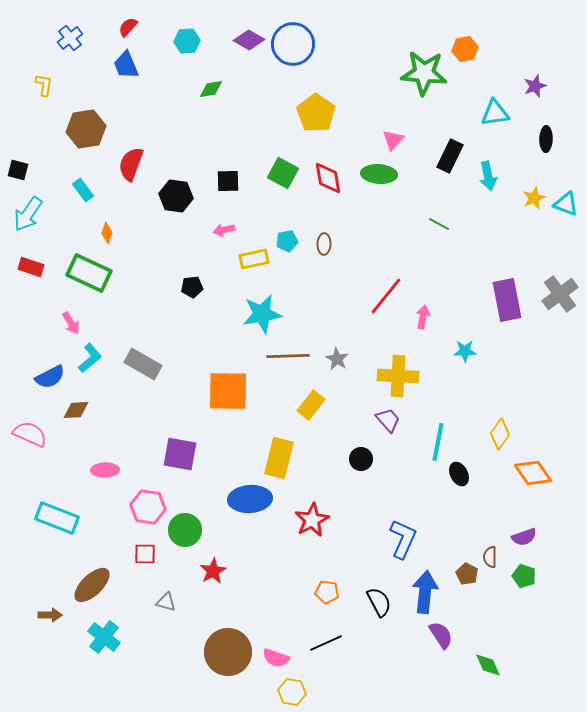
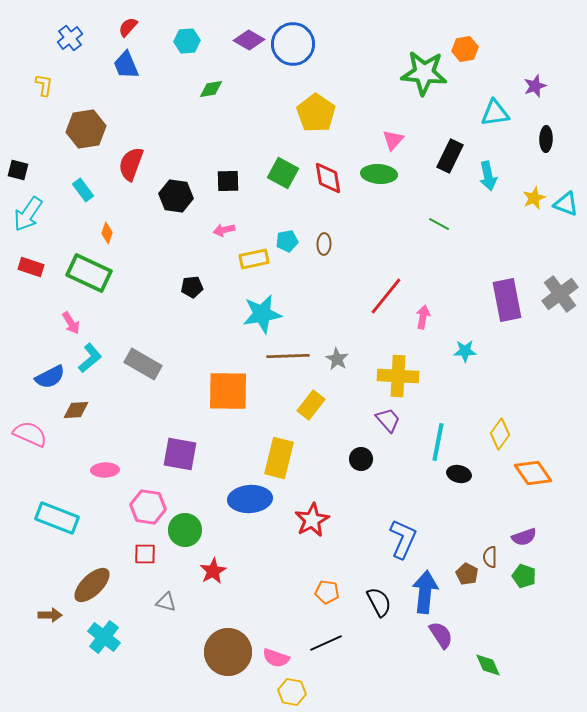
black ellipse at (459, 474): rotated 50 degrees counterclockwise
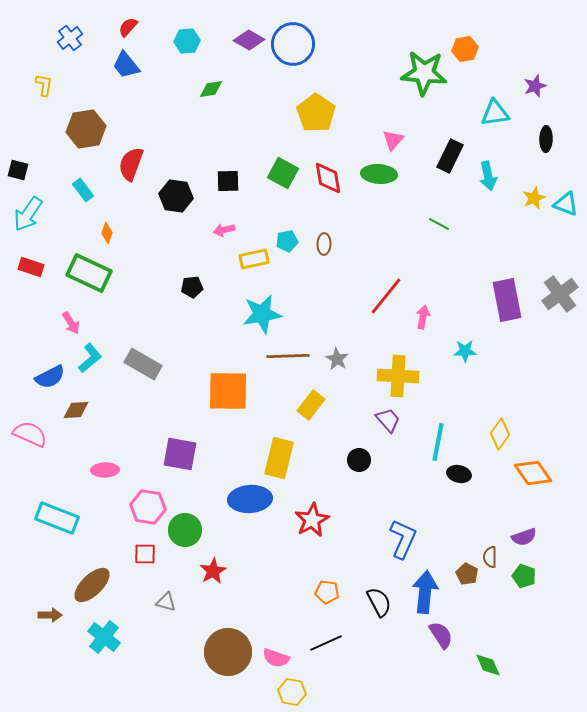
blue trapezoid at (126, 65): rotated 16 degrees counterclockwise
black circle at (361, 459): moved 2 px left, 1 px down
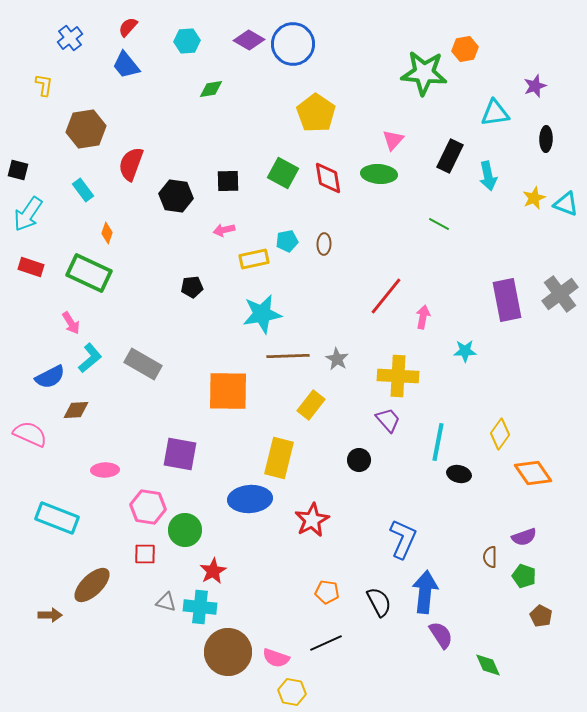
brown pentagon at (467, 574): moved 74 px right, 42 px down
cyan cross at (104, 637): moved 96 px right, 30 px up; rotated 32 degrees counterclockwise
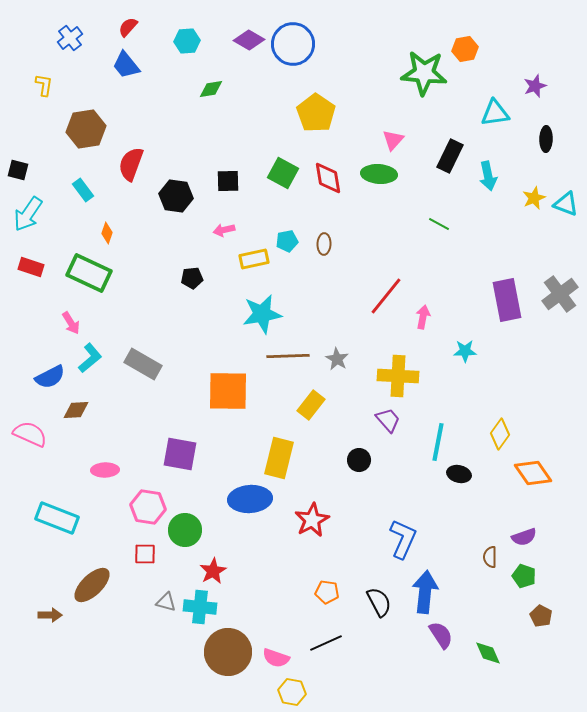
black pentagon at (192, 287): moved 9 px up
green diamond at (488, 665): moved 12 px up
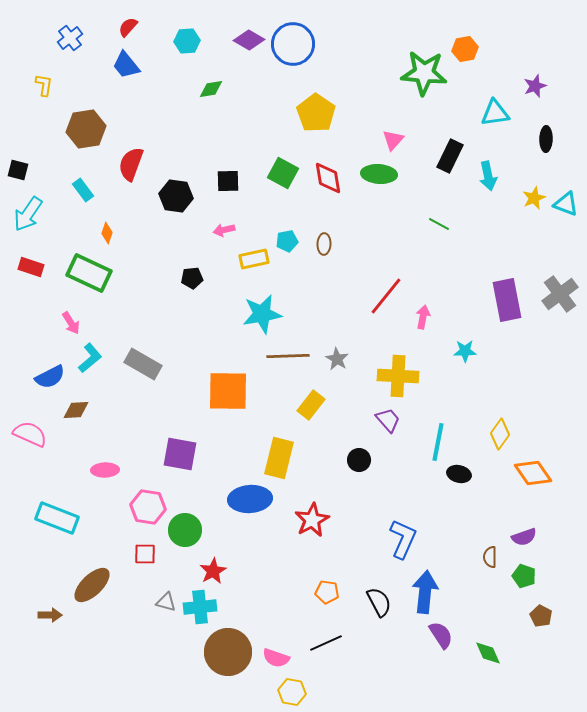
cyan cross at (200, 607): rotated 12 degrees counterclockwise
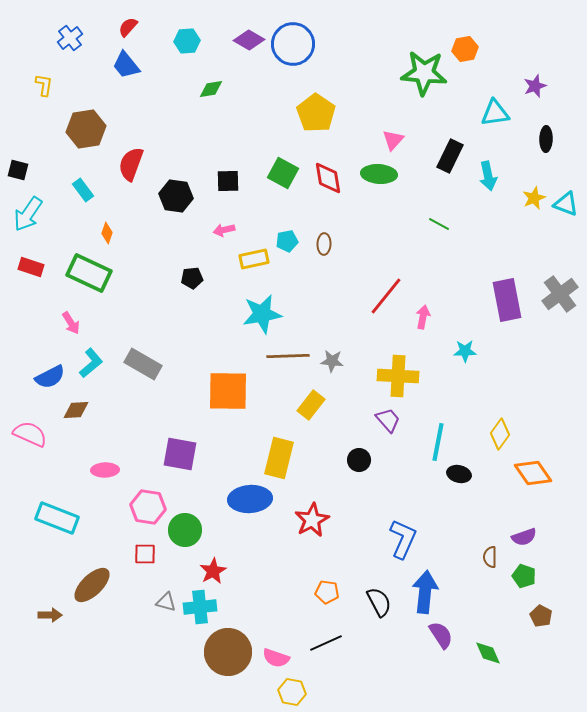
cyan L-shape at (90, 358): moved 1 px right, 5 px down
gray star at (337, 359): moved 5 px left, 2 px down; rotated 25 degrees counterclockwise
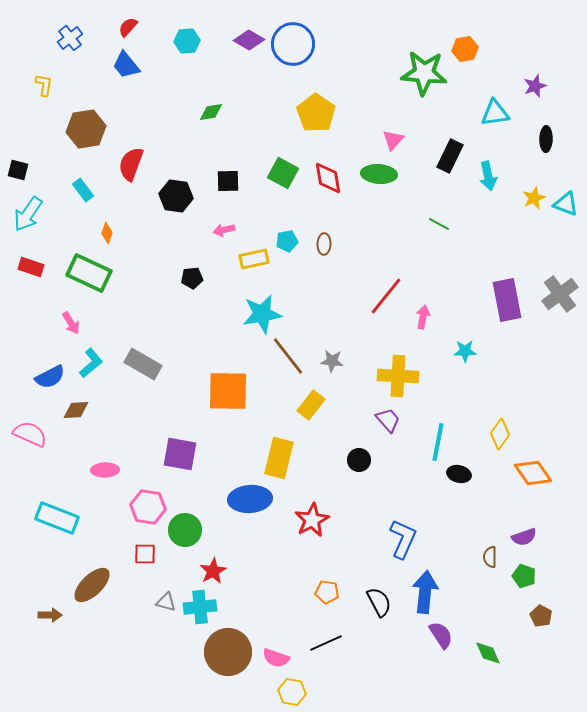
green diamond at (211, 89): moved 23 px down
brown line at (288, 356): rotated 54 degrees clockwise
